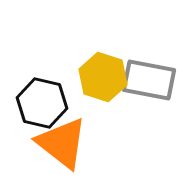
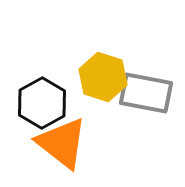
gray rectangle: moved 3 px left, 13 px down
black hexagon: rotated 18 degrees clockwise
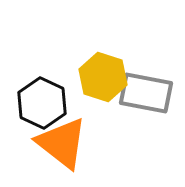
black hexagon: rotated 6 degrees counterclockwise
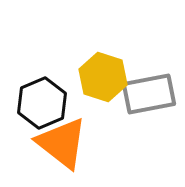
gray rectangle: moved 3 px right, 1 px down; rotated 22 degrees counterclockwise
black hexagon: rotated 12 degrees clockwise
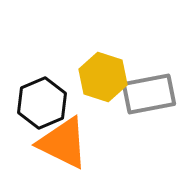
orange triangle: moved 1 px right; rotated 12 degrees counterclockwise
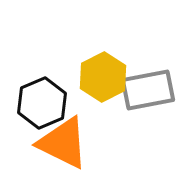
yellow hexagon: rotated 15 degrees clockwise
gray rectangle: moved 1 px left, 4 px up
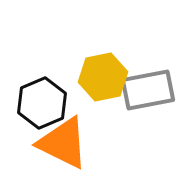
yellow hexagon: rotated 15 degrees clockwise
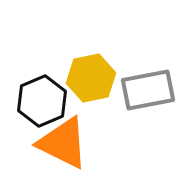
yellow hexagon: moved 12 px left, 1 px down
black hexagon: moved 2 px up
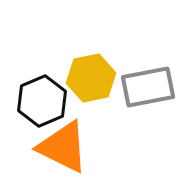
gray rectangle: moved 3 px up
orange triangle: moved 4 px down
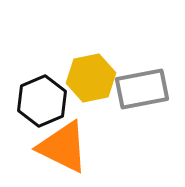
gray rectangle: moved 6 px left, 2 px down
